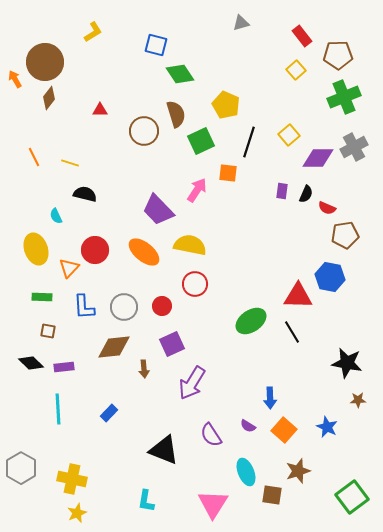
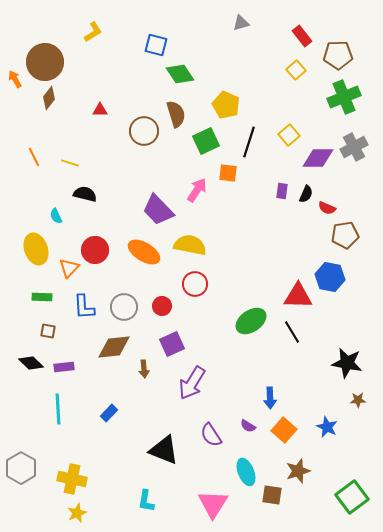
green square at (201, 141): moved 5 px right
orange ellipse at (144, 252): rotated 8 degrees counterclockwise
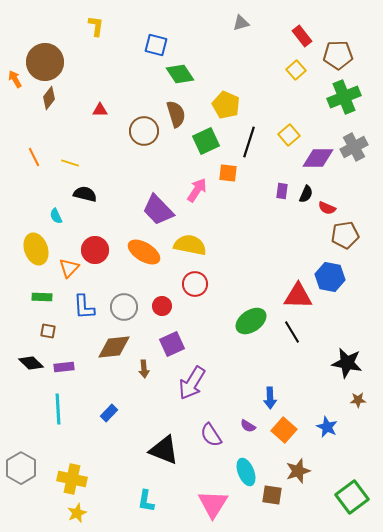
yellow L-shape at (93, 32): moved 3 px right, 6 px up; rotated 50 degrees counterclockwise
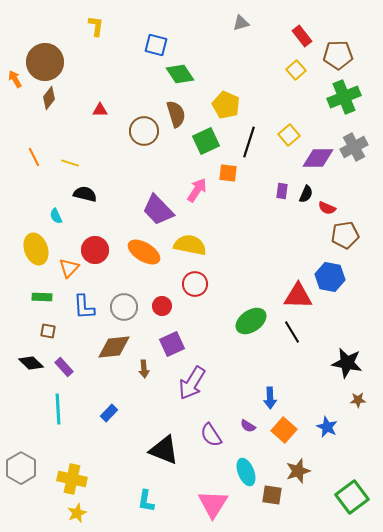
purple rectangle at (64, 367): rotated 54 degrees clockwise
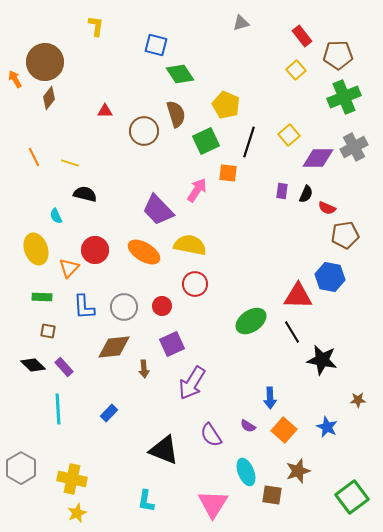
red triangle at (100, 110): moved 5 px right, 1 px down
black diamond at (31, 363): moved 2 px right, 2 px down
black star at (347, 363): moved 25 px left, 3 px up
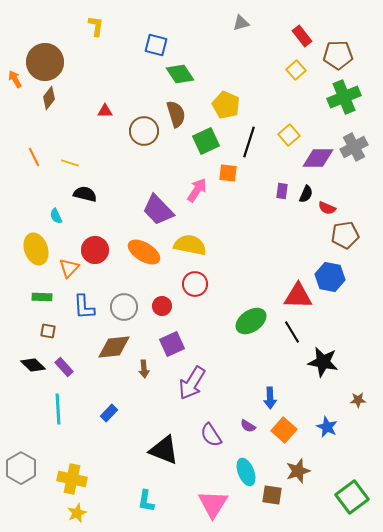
black star at (322, 360): moved 1 px right, 2 px down
